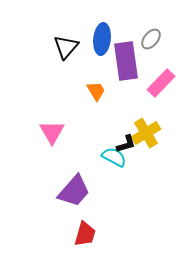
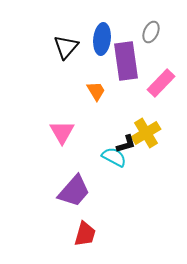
gray ellipse: moved 7 px up; rotated 15 degrees counterclockwise
pink triangle: moved 10 px right
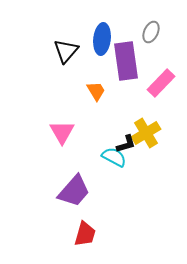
black triangle: moved 4 px down
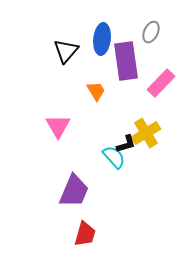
pink triangle: moved 4 px left, 6 px up
cyan semicircle: rotated 20 degrees clockwise
purple trapezoid: rotated 18 degrees counterclockwise
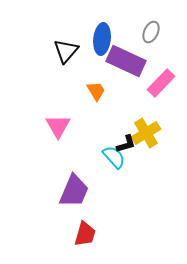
purple rectangle: rotated 57 degrees counterclockwise
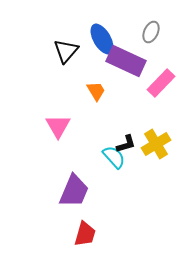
blue ellipse: rotated 36 degrees counterclockwise
yellow cross: moved 10 px right, 11 px down
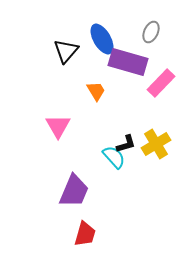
purple rectangle: moved 2 px right, 1 px down; rotated 9 degrees counterclockwise
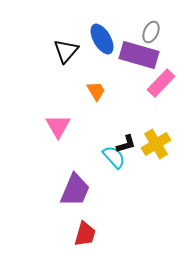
purple rectangle: moved 11 px right, 7 px up
purple trapezoid: moved 1 px right, 1 px up
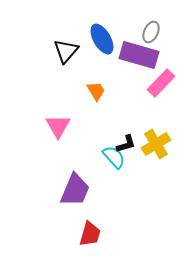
red trapezoid: moved 5 px right
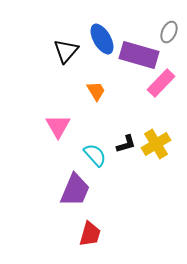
gray ellipse: moved 18 px right
cyan semicircle: moved 19 px left, 2 px up
